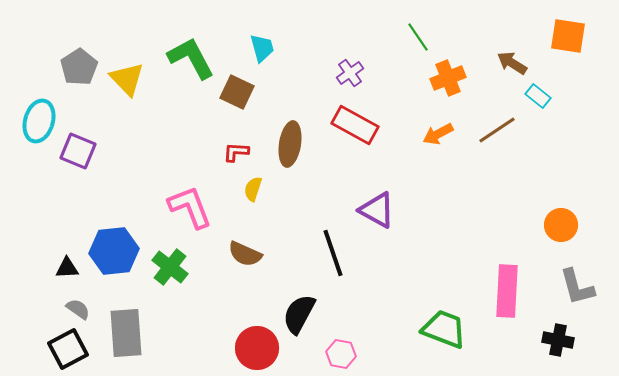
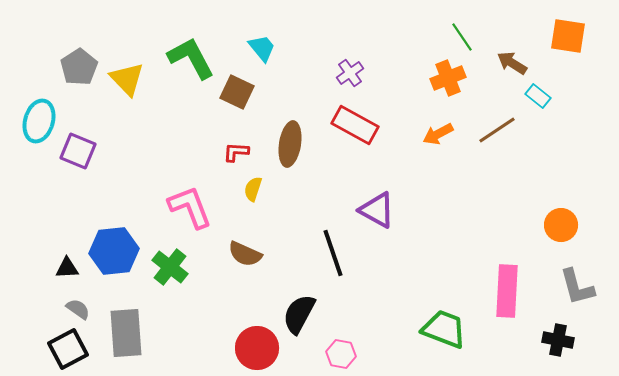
green line: moved 44 px right
cyan trapezoid: rotated 24 degrees counterclockwise
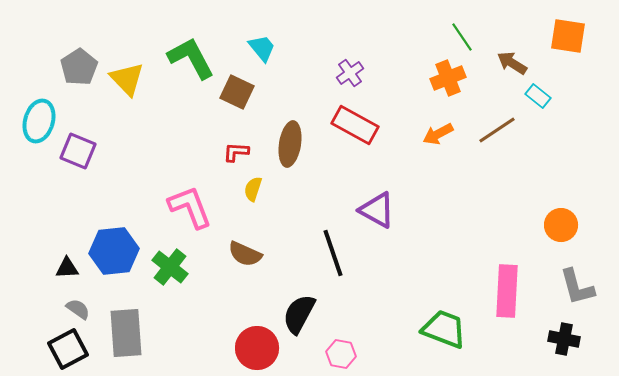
black cross: moved 6 px right, 1 px up
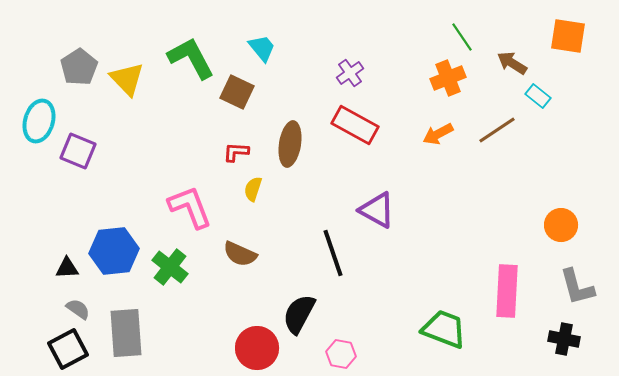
brown semicircle: moved 5 px left
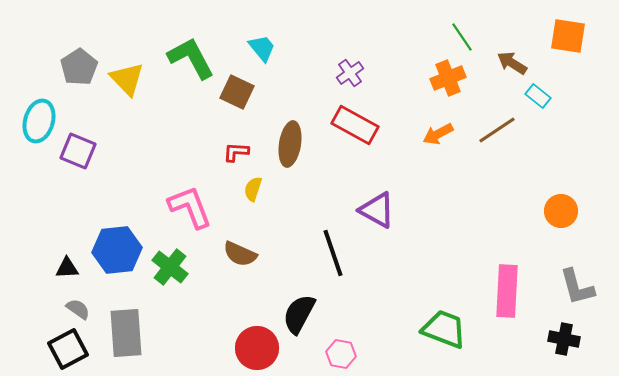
orange circle: moved 14 px up
blue hexagon: moved 3 px right, 1 px up
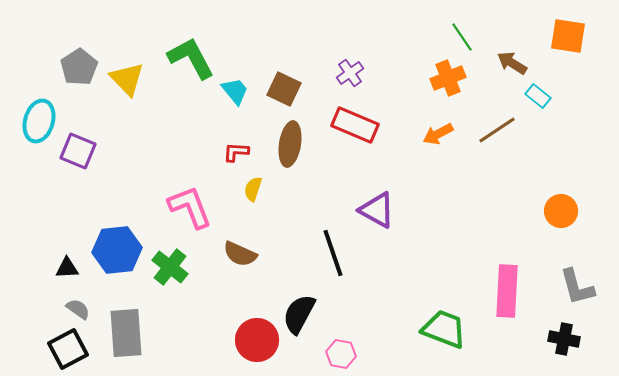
cyan trapezoid: moved 27 px left, 43 px down
brown square: moved 47 px right, 3 px up
red rectangle: rotated 6 degrees counterclockwise
red circle: moved 8 px up
